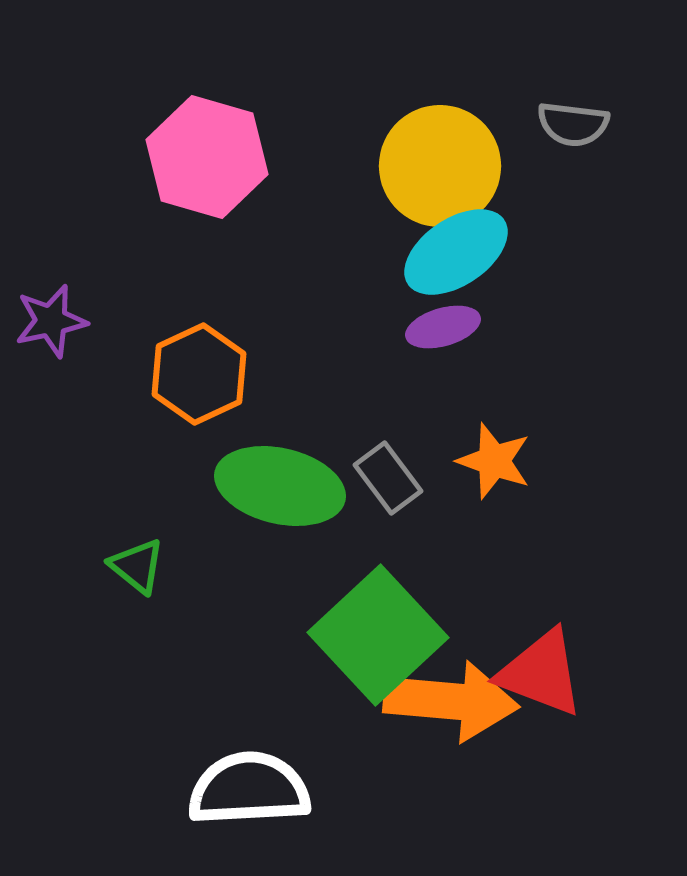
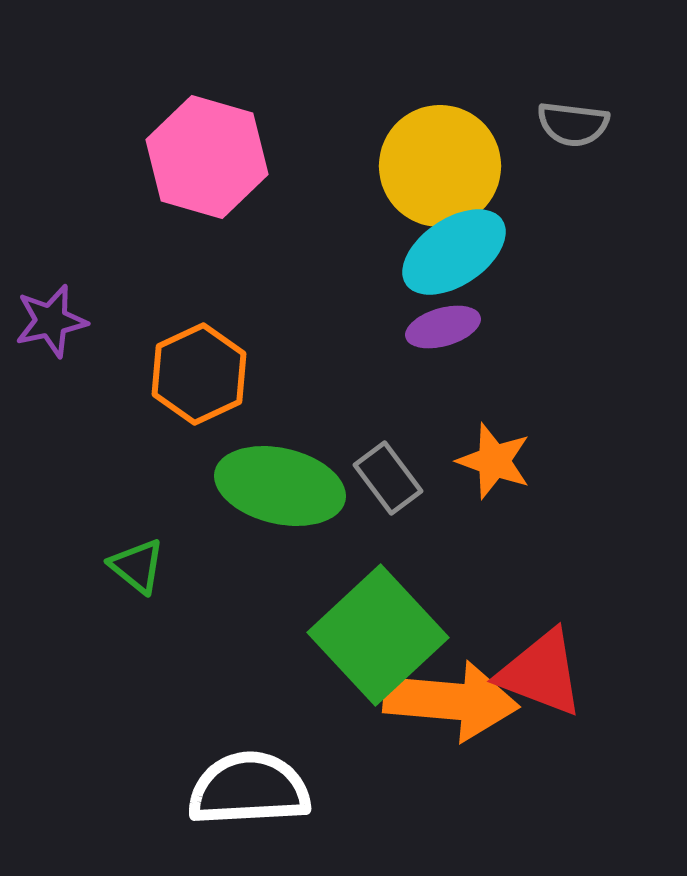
cyan ellipse: moved 2 px left
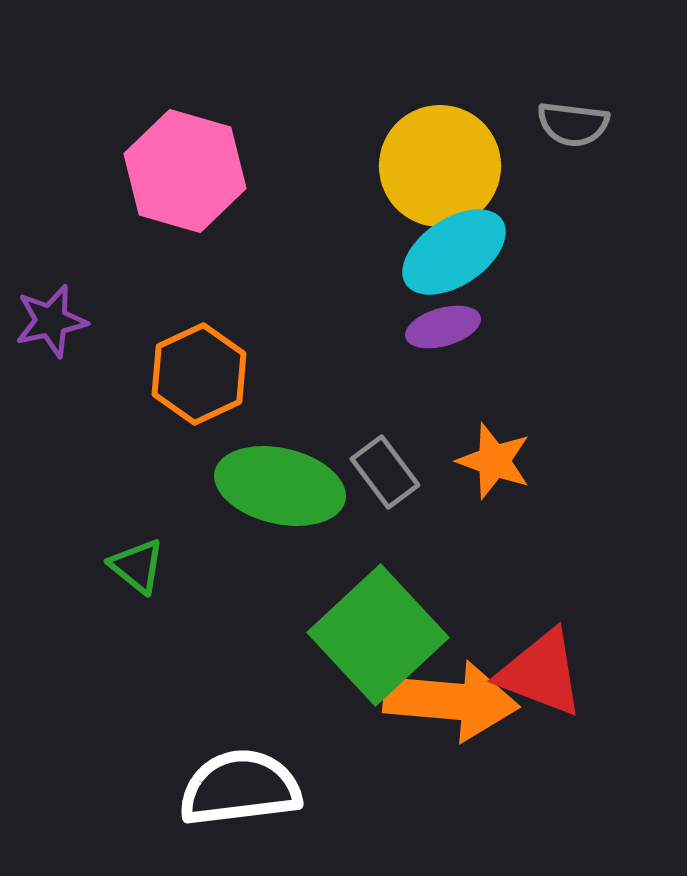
pink hexagon: moved 22 px left, 14 px down
gray rectangle: moved 3 px left, 6 px up
white semicircle: moved 9 px left, 1 px up; rotated 4 degrees counterclockwise
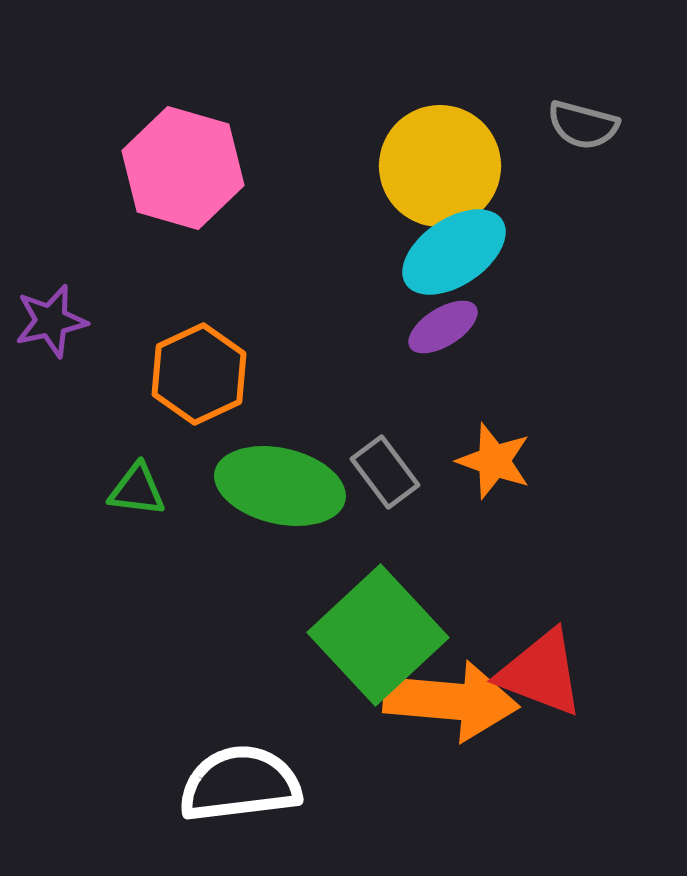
gray semicircle: moved 10 px right, 1 px down; rotated 8 degrees clockwise
pink hexagon: moved 2 px left, 3 px up
purple ellipse: rotated 16 degrees counterclockwise
green triangle: moved 76 px up; rotated 32 degrees counterclockwise
white semicircle: moved 4 px up
